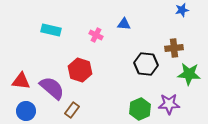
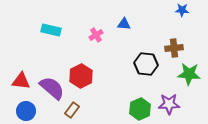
blue star: rotated 16 degrees clockwise
pink cross: rotated 32 degrees clockwise
red hexagon: moved 1 px right, 6 px down; rotated 15 degrees clockwise
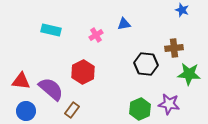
blue star: rotated 16 degrees clockwise
blue triangle: rotated 16 degrees counterclockwise
red hexagon: moved 2 px right, 4 px up
purple semicircle: moved 1 px left, 1 px down
purple star: rotated 10 degrees clockwise
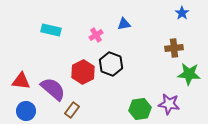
blue star: moved 3 px down; rotated 16 degrees clockwise
black hexagon: moved 35 px left; rotated 15 degrees clockwise
purple semicircle: moved 2 px right
green hexagon: rotated 15 degrees clockwise
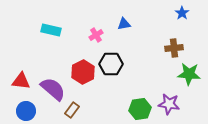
black hexagon: rotated 20 degrees counterclockwise
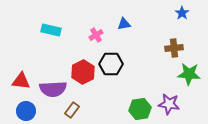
purple semicircle: rotated 136 degrees clockwise
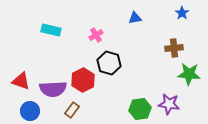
blue triangle: moved 11 px right, 6 px up
black hexagon: moved 2 px left, 1 px up; rotated 15 degrees clockwise
red hexagon: moved 8 px down
red triangle: rotated 12 degrees clockwise
blue circle: moved 4 px right
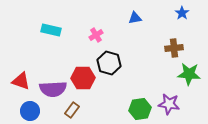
red hexagon: moved 2 px up; rotated 25 degrees clockwise
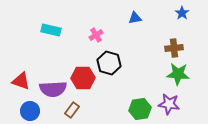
green star: moved 11 px left
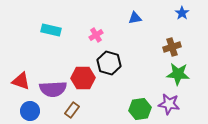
brown cross: moved 2 px left, 1 px up; rotated 12 degrees counterclockwise
